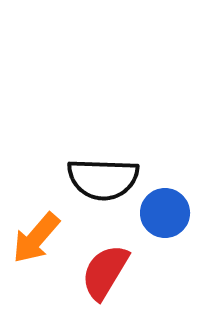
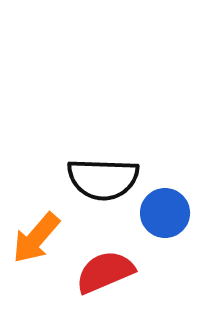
red semicircle: rotated 36 degrees clockwise
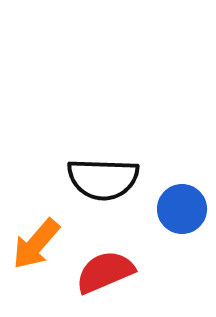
blue circle: moved 17 px right, 4 px up
orange arrow: moved 6 px down
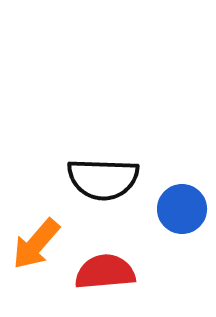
red semicircle: rotated 18 degrees clockwise
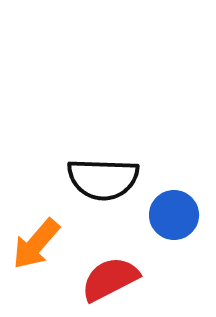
blue circle: moved 8 px left, 6 px down
red semicircle: moved 5 px right, 7 px down; rotated 22 degrees counterclockwise
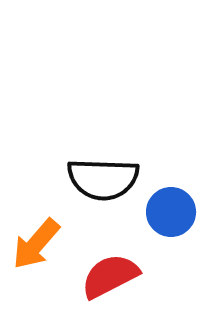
blue circle: moved 3 px left, 3 px up
red semicircle: moved 3 px up
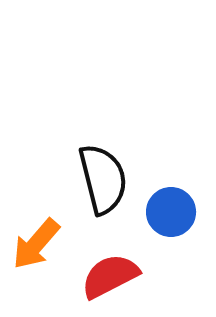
black semicircle: rotated 106 degrees counterclockwise
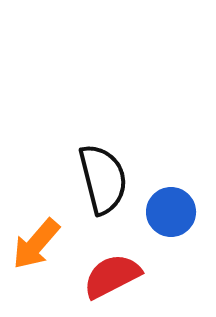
red semicircle: moved 2 px right
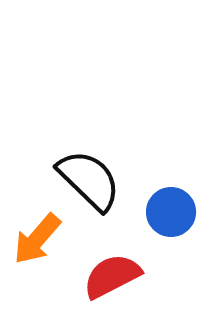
black semicircle: moved 14 px left, 1 px down; rotated 32 degrees counterclockwise
orange arrow: moved 1 px right, 5 px up
